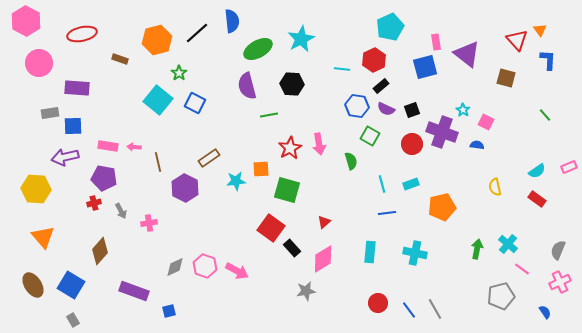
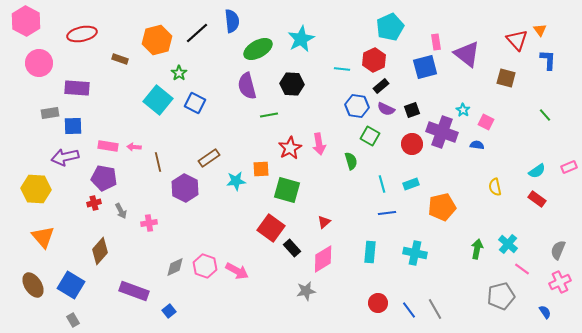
blue square at (169, 311): rotated 24 degrees counterclockwise
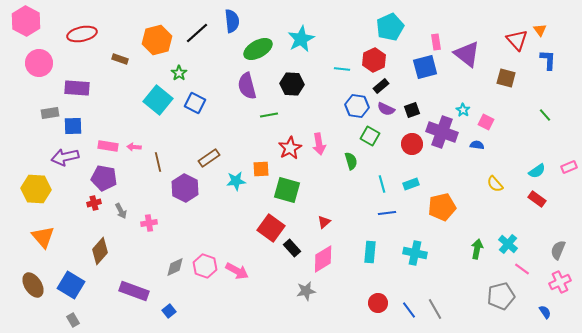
yellow semicircle at (495, 187): moved 3 px up; rotated 30 degrees counterclockwise
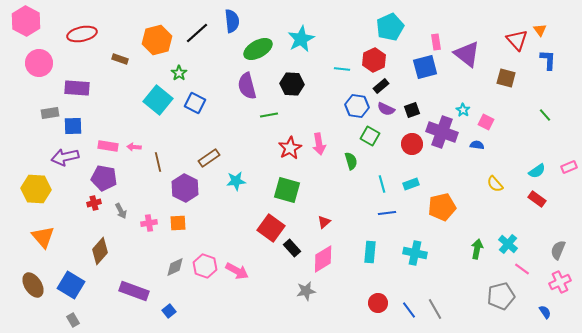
orange square at (261, 169): moved 83 px left, 54 px down
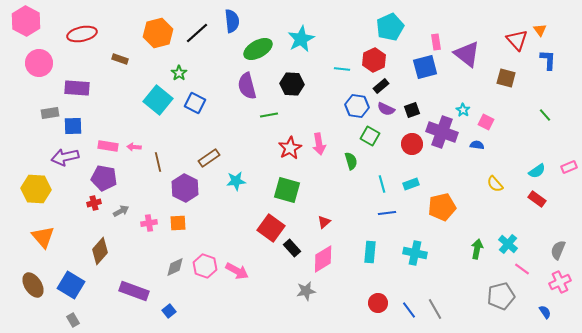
orange hexagon at (157, 40): moved 1 px right, 7 px up
gray arrow at (121, 211): rotated 91 degrees counterclockwise
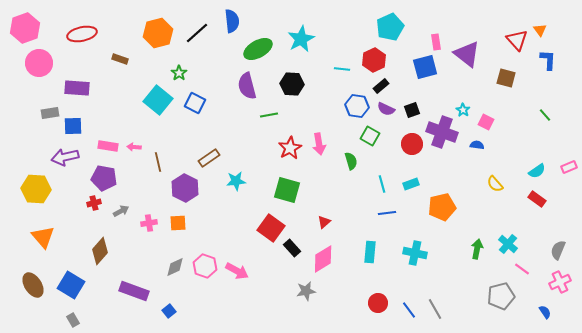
pink hexagon at (26, 21): moved 1 px left, 7 px down; rotated 12 degrees clockwise
